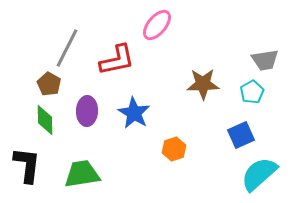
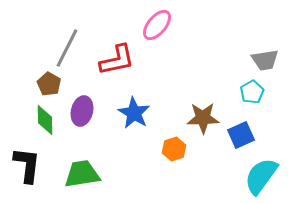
brown star: moved 34 px down
purple ellipse: moved 5 px left; rotated 12 degrees clockwise
cyan semicircle: moved 2 px right, 2 px down; rotated 12 degrees counterclockwise
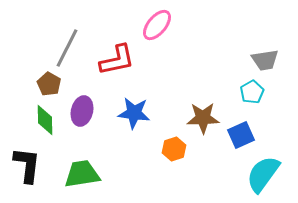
blue star: rotated 24 degrees counterclockwise
cyan semicircle: moved 2 px right, 2 px up
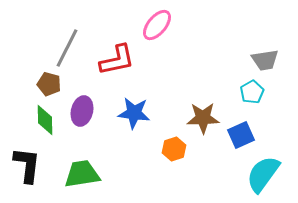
brown pentagon: rotated 15 degrees counterclockwise
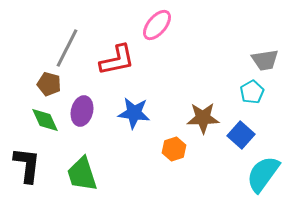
green diamond: rotated 24 degrees counterclockwise
blue square: rotated 24 degrees counterclockwise
green trapezoid: rotated 99 degrees counterclockwise
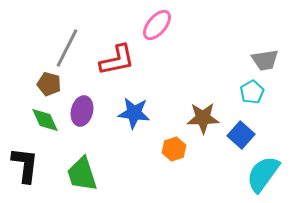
black L-shape: moved 2 px left
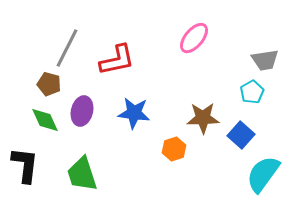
pink ellipse: moved 37 px right, 13 px down
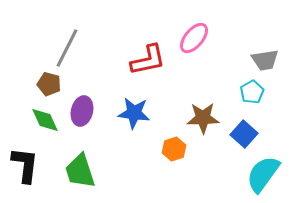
red L-shape: moved 31 px right
blue square: moved 3 px right, 1 px up
green trapezoid: moved 2 px left, 3 px up
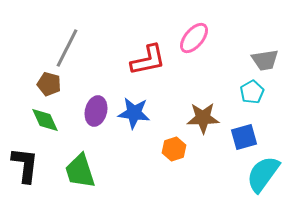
purple ellipse: moved 14 px right
blue square: moved 3 px down; rotated 32 degrees clockwise
